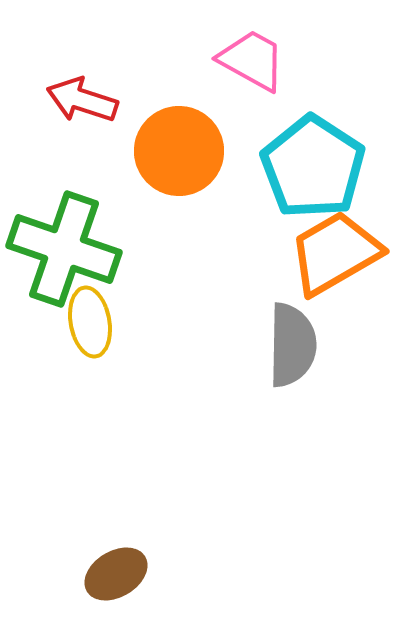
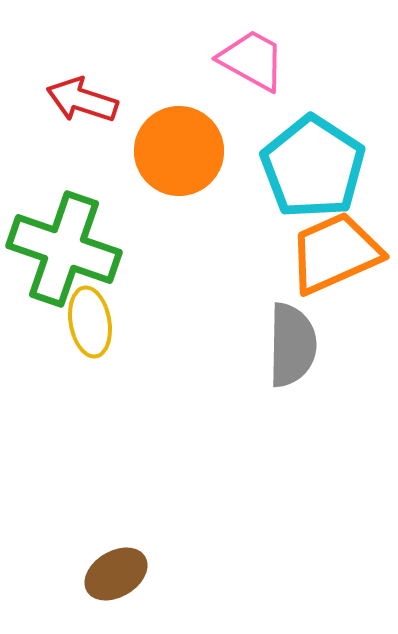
orange trapezoid: rotated 6 degrees clockwise
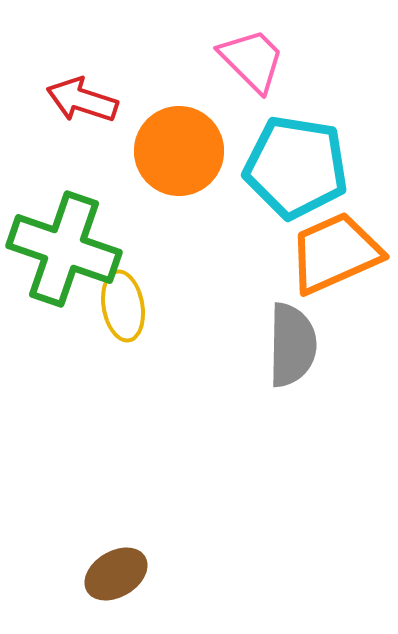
pink trapezoid: rotated 16 degrees clockwise
cyan pentagon: moved 17 px left; rotated 24 degrees counterclockwise
yellow ellipse: moved 33 px right, 16 px up
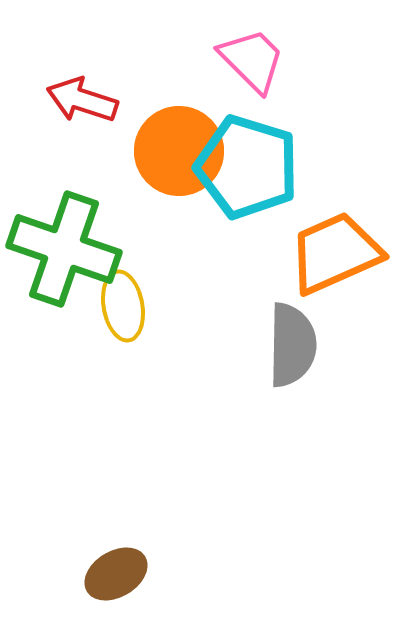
cyan pentagon: moved 49 px left; rotated 8 degrees clockwise
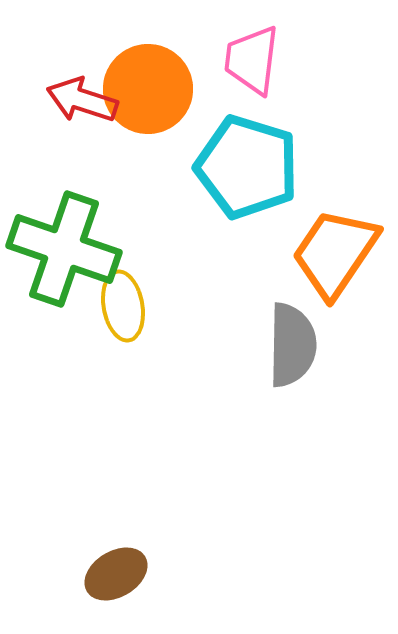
pink trapezoid: rotated 128 degrees counterclockwise
orange circle: moved 31 px left, 62 px up
orange trapezoid: rotated 32 degrees counterclockwise
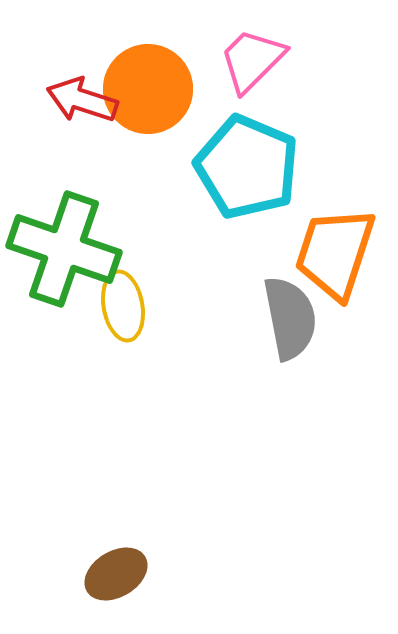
pink trapezoid: rotated 38 degrees clockwise
cyan pentagon: rotated 6 degrees clockwise
orange trapezoid: rotated 16 degrees counterclockwise
gray semicircle: moved 2 px left, 27 px up; rotated 12 degrees counterclockwise
